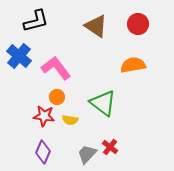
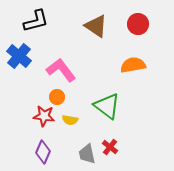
pink L-shape: moved 5 px right, 2 px down
green triangle: moved 4 px right, 3 px down
gray trapezoid: rotated 55 degrees counterclockwise
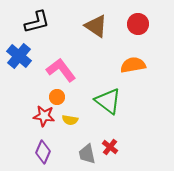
black L-shape: moved 1 px right, 1 px down
green triangle: moved 1 px right, 5 px up
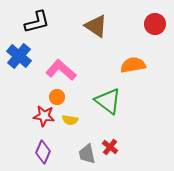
red circle: moved 17 px right
pink L-shape: rotated 12 degrees counterclockwise
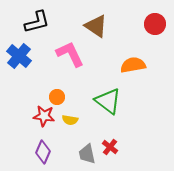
pink L-shape: moved 9 px right, 16 px up; rotated 24 degrees clockwise
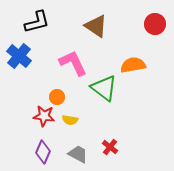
pink L-shape: moved 3 px right, 9 px down
green triangle: moved 4 px left, 13 px up
gray trapezoid: moved 9 px left; rotated 130 degrees clockwise
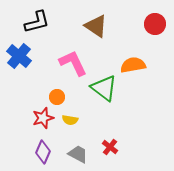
red star: moved 1 px left, 2 px down; rotated 25 degrees counterclockwise
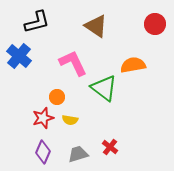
gray trapezoid: rotated 45 degrees counterclockwise
